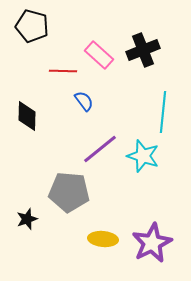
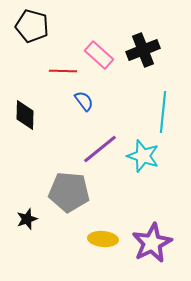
black diamond: moved 2 px left, 1 px up
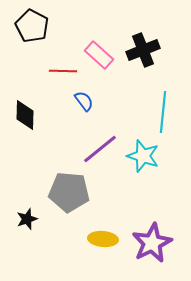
black pentagon: rotated 12 degrees clockwise
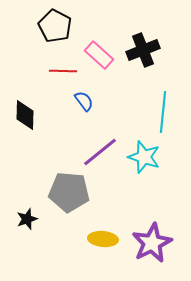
black pentagon: moved 23 px right
purple line: moved 3 px down
cyan star: moved 1 px right, 1 px down
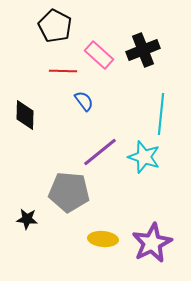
cyan line: moved 2 px left, 2 px down
black star: rotated 25 degrees clockwise
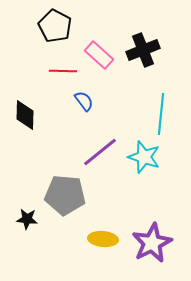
gray pentagon: moved 4 px left, 3 px down
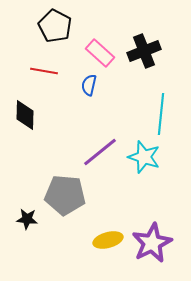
black cross: moved 1 px right, 1 px down
pink rectangle: moved 1 px right, 2 px up
red line: moved 19 px left; rotated 8 degrees clockwise
blue semicircle: moved 5 px right, 16 px up; rotated 130 degrees counterclockwise
yellow ellipse: moved 5 px right, 1 px down; rotated 20 degrees counterclockwise
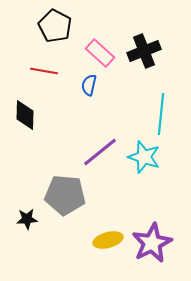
black star: rotated 10 degrees counterclockwise
